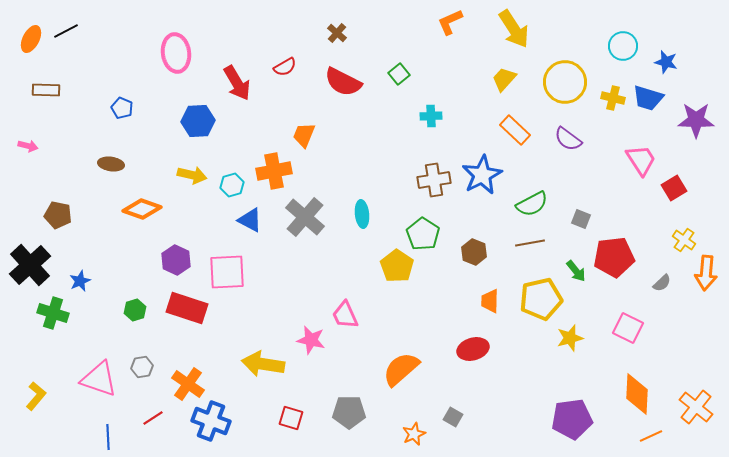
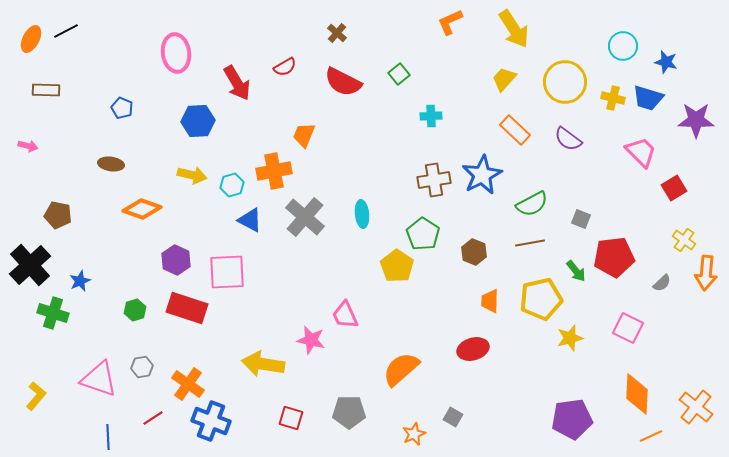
pink trapezoid at (641, 160): moved 8 px up; rotated 12 degrees counterclockwise
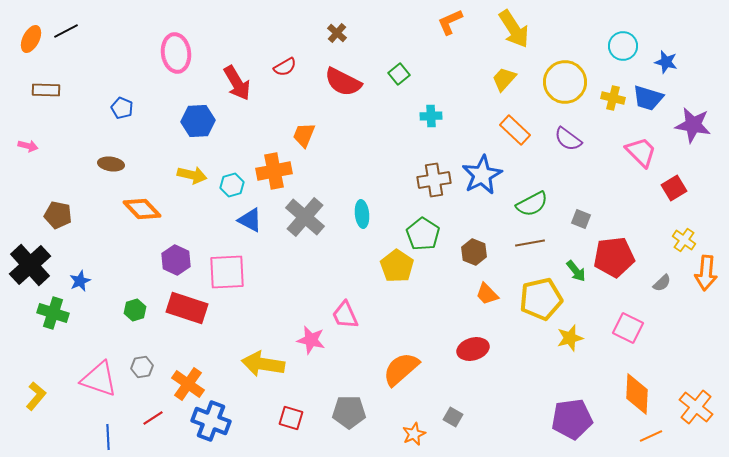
purple star at (696, 120): moved 3 px left, 5 px down; rotated 9 degrees clockwise
orange diamond at (142, 209): rotated 27 degrees clockwise
orange trapezoid at (490, 301): moved 3 px left, 7 px up; rotated 45 degrees counterclockwise
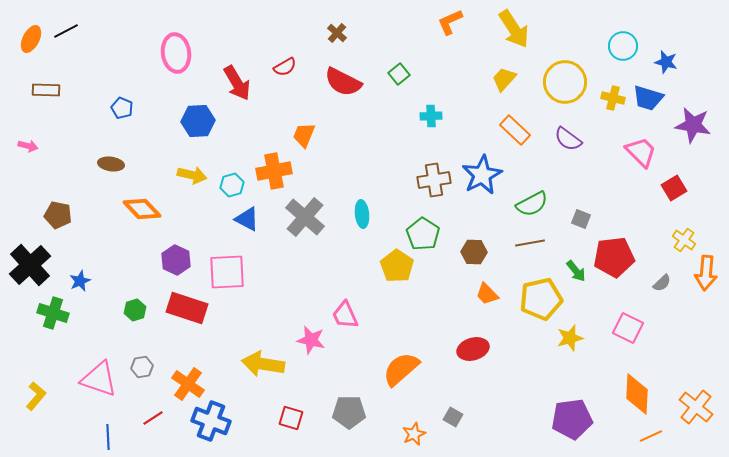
blue triangle at (250, 220): moved 3 px left, 1 px up
brown hexagon at (474, 252): rotated 20 degrees counterclockwise
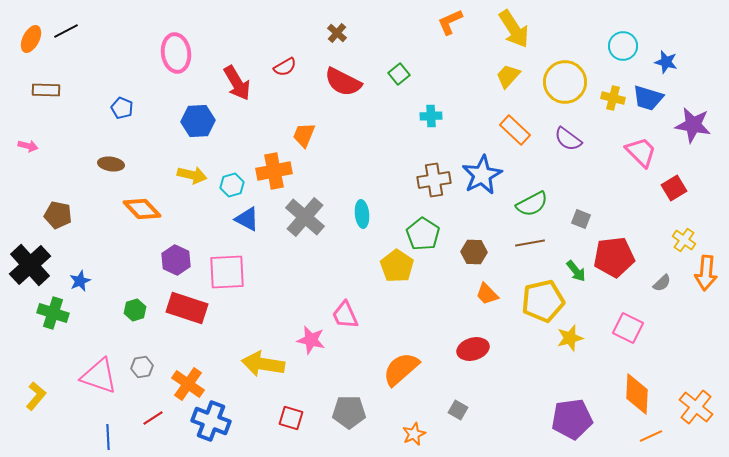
yellow trapezoid at (504, 79): moved 4 px right, 3 px up
yellow pentagon at (541, 299): moved 2 px right, 2 px down
pink triangle at (99, 379): moved 3 px up
gray square at (453, 417): moved 5 px right, 7 px up
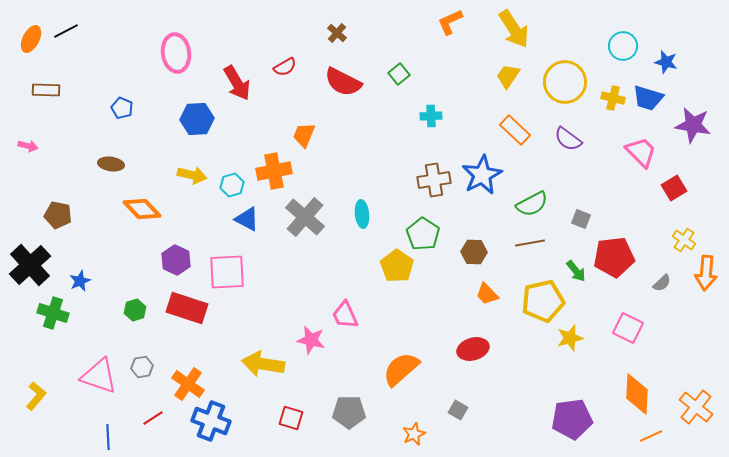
yellow trapezoid at (508, 76): rotated 8 degrees counterclockwise
blue hexagon at (198, 121): moved 1 px left, 2 px up
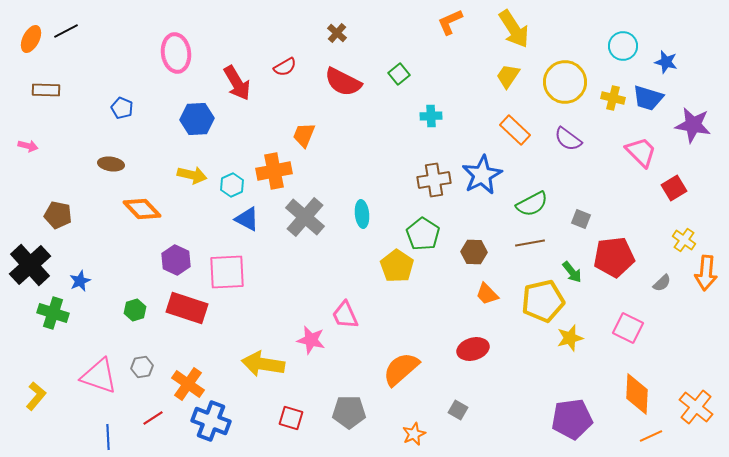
cyan hexagon at (232, 185): rotated 10 degrees counterclockwise
green arrow at (576, 271): moved 4 px left, 1 px down
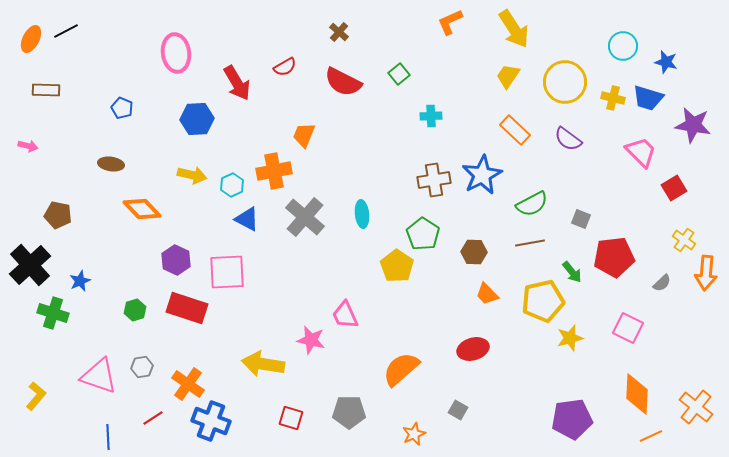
brown cross at (337, 33): moved 2 px right, 1 px up
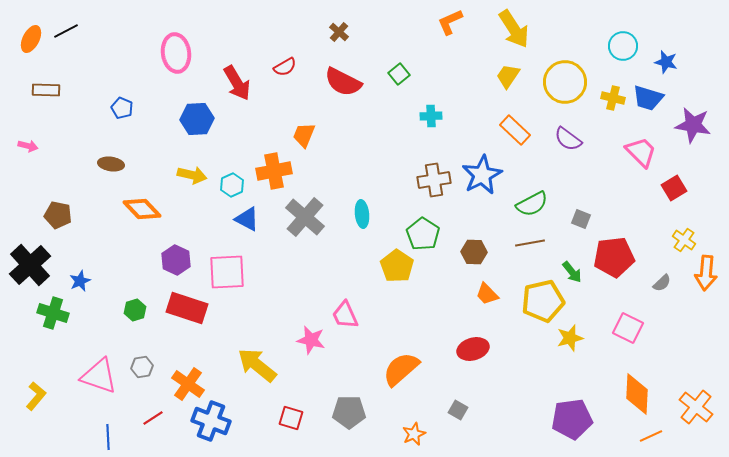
yellow arrow at (263, 364): moved 6 px left, 1 px down; rotated 30 degrees clockwise
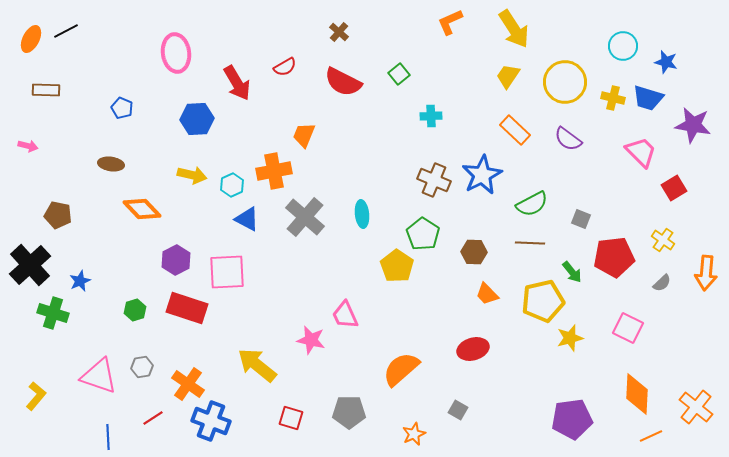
brown cross at (434, 180): rotated 32 degrees clockwise
yellow cross at (684, 240): moved 21 px left
brown line at (530, 243): rotated 12 degrees clockwise
purple hexagon at (176, 260): rotated 8 degrees clockwise
